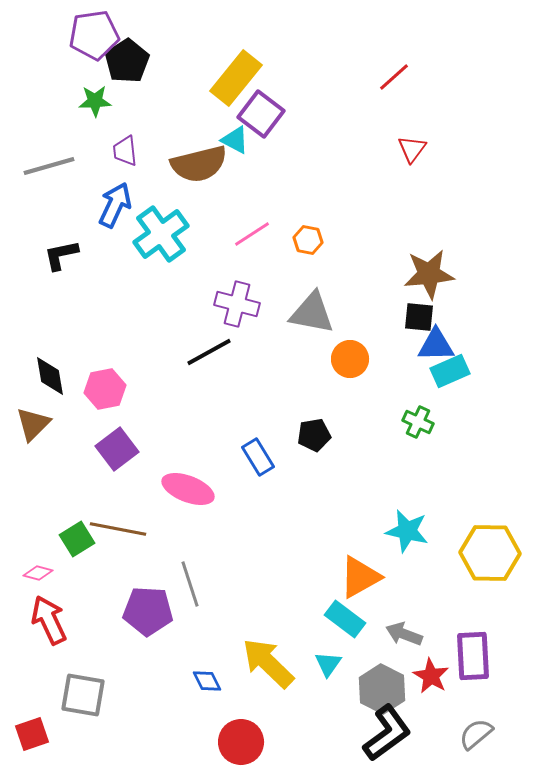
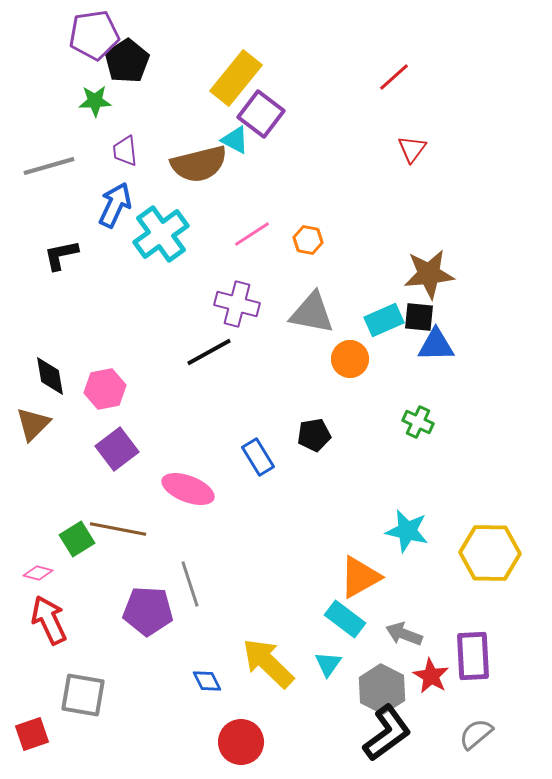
cyan rectangle at (450, 371): moved 66 px left, 51 px up
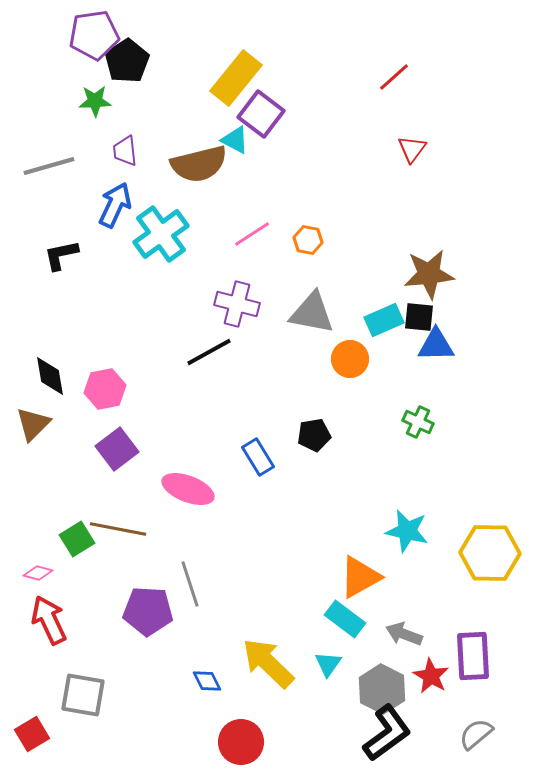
red square at (32, 734): rotated 12 degrees counterclockwise
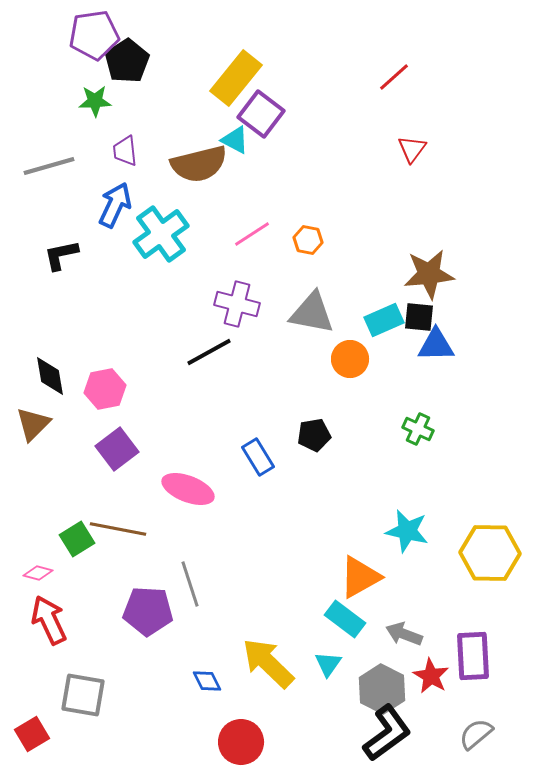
green cross at (418, 422): moved 7 px down
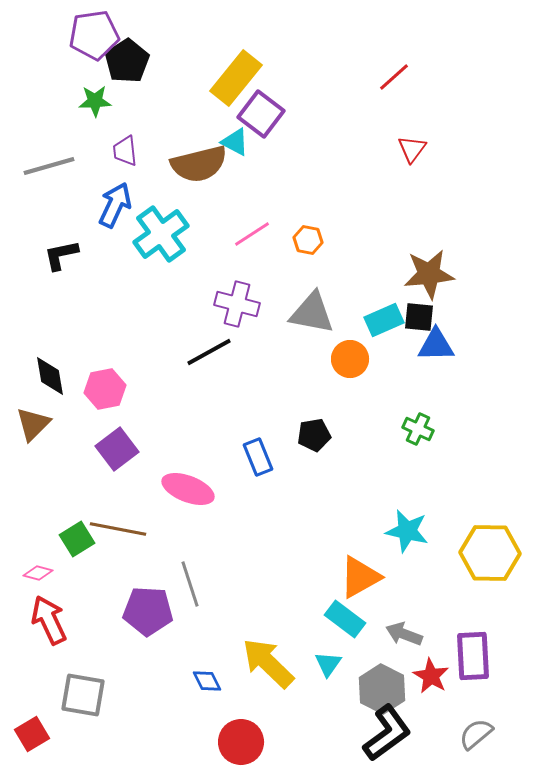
cyan triangle at (235, 140): moved 2 px down
blue rectangle at (258, 457): rotated 9 degrees clockwise
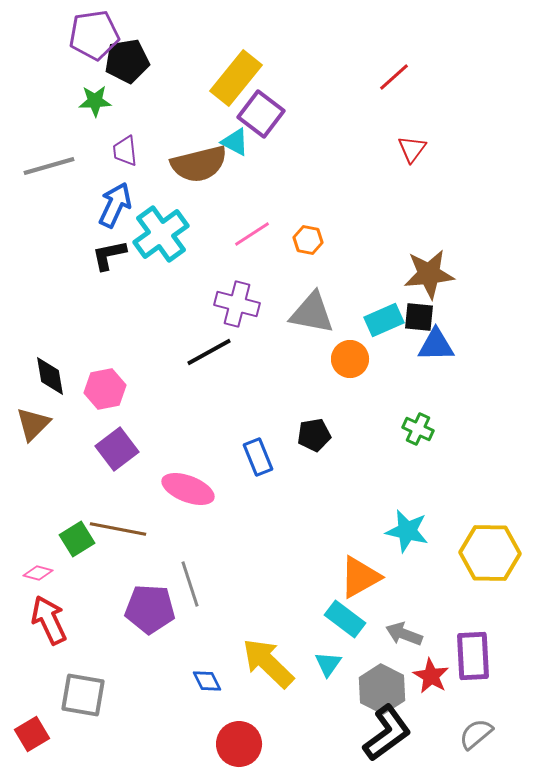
black pentagon at (127, 61): rotated 24 degrees clockwise
black L-shape at (61, 255): moved 48 px right
purple pentagon at (148, 611): moved 2 px right, 2 px up
red circle at (241, 742): moved 2 px left, 2 px down
